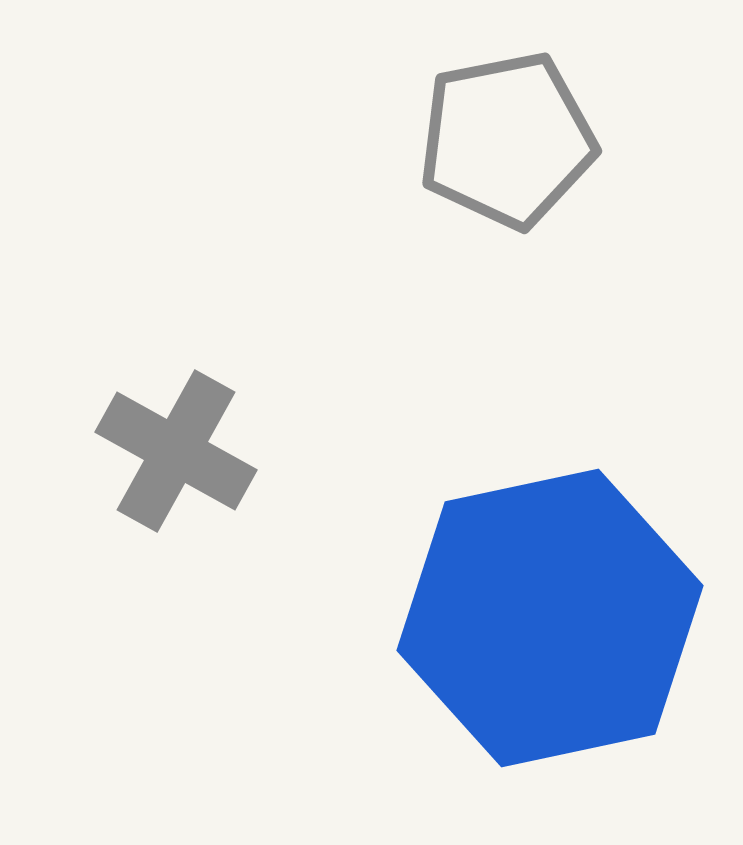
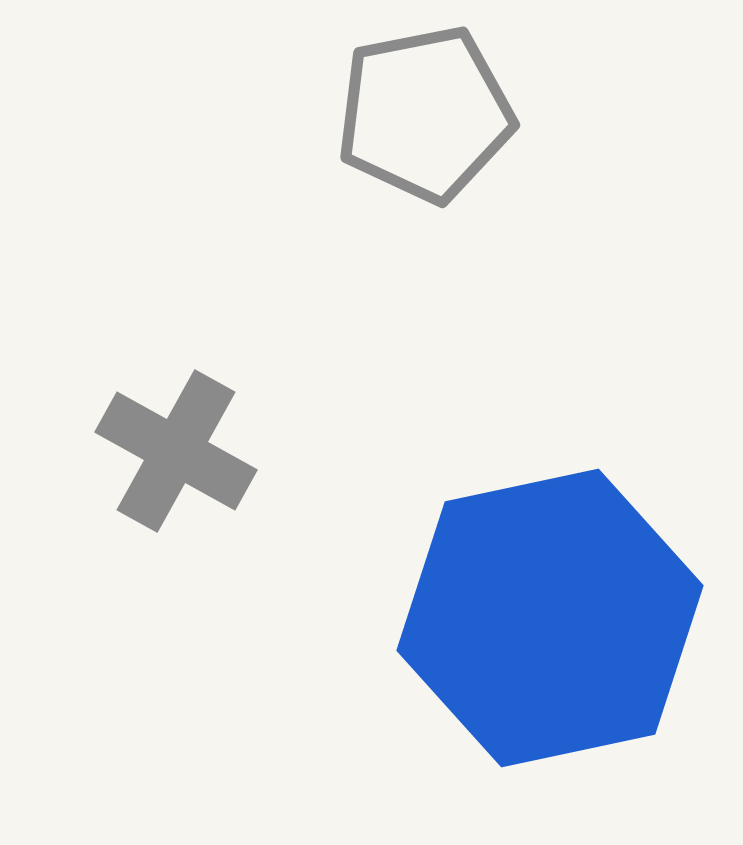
gray pentagon: moved 82 px left, 26 px up
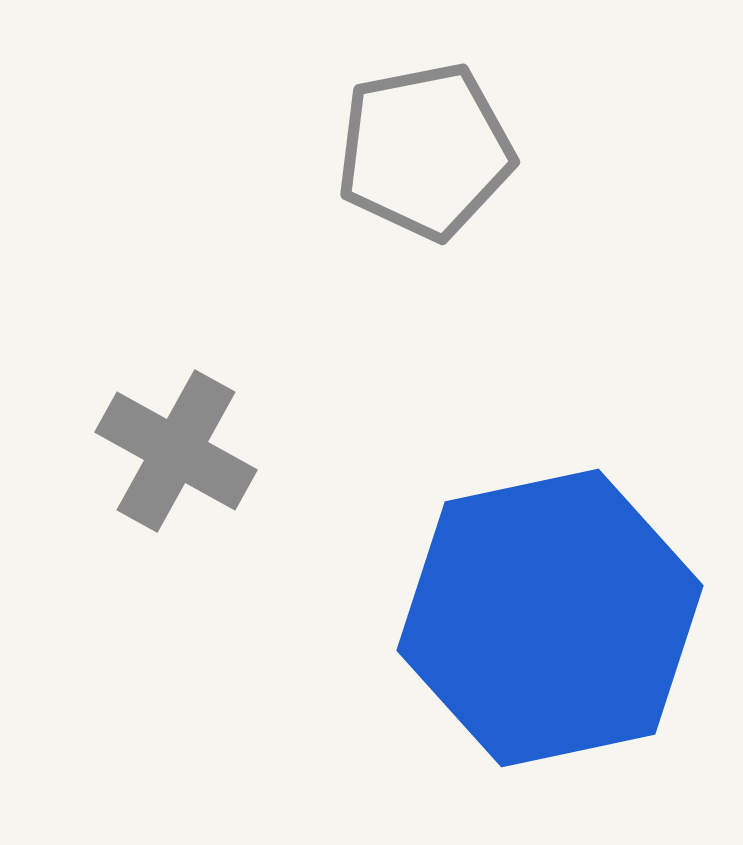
gray pentagon: moved 37 px down
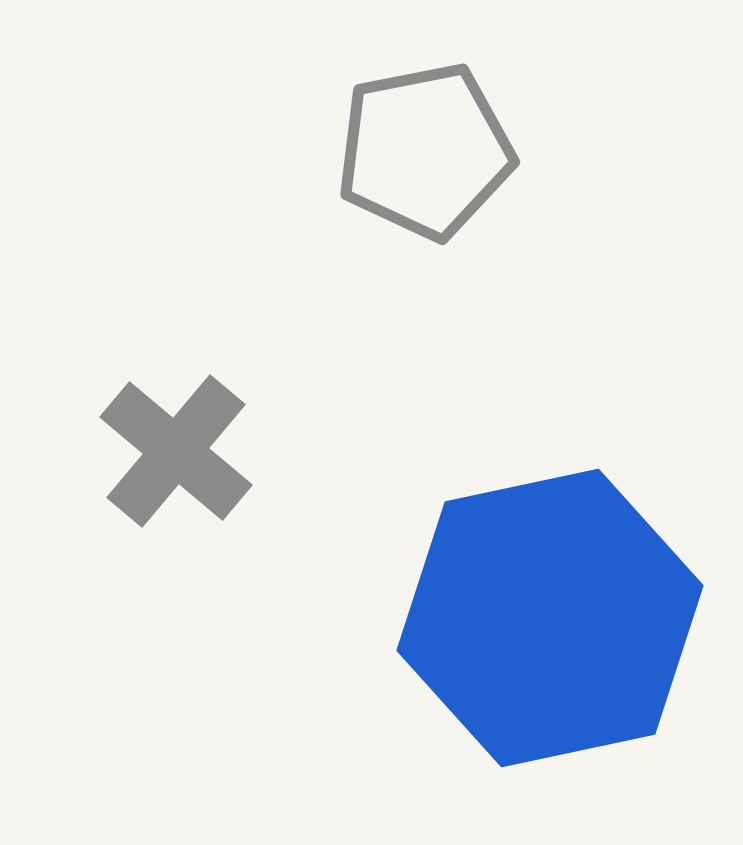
gray cross: rotated 11 degrees clockwise
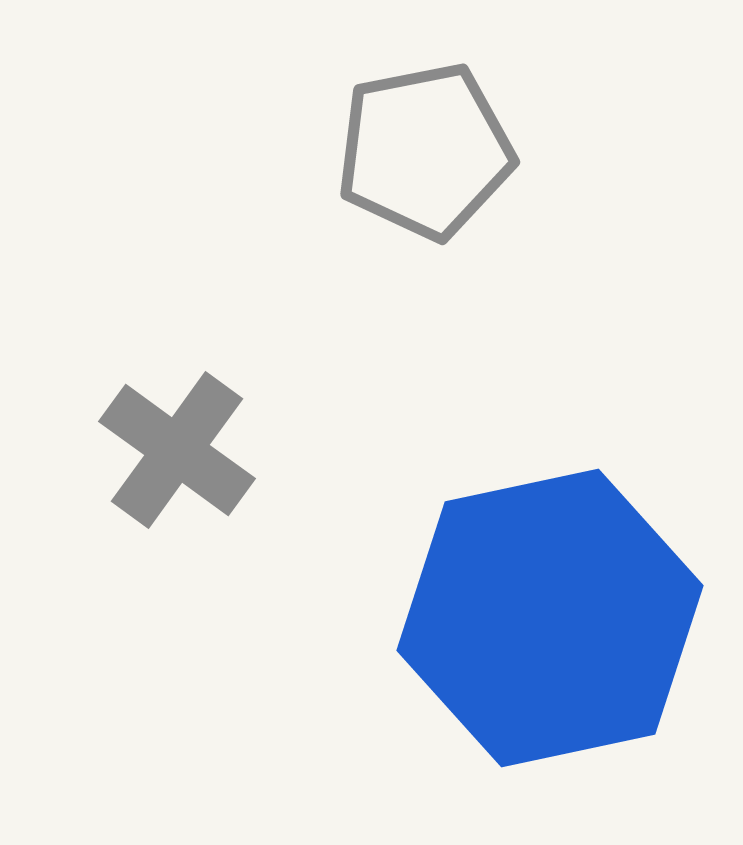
gray cross: moved 1 px right, 1 px up; rotated 4 degrees counterclockwise
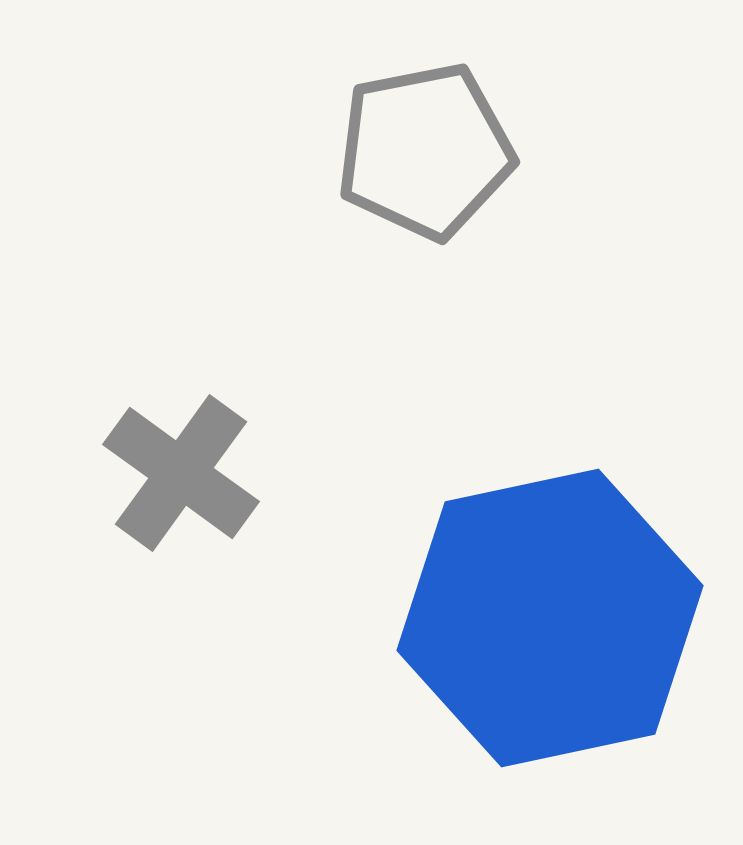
gray cross: moved 4 px right, 23 px down
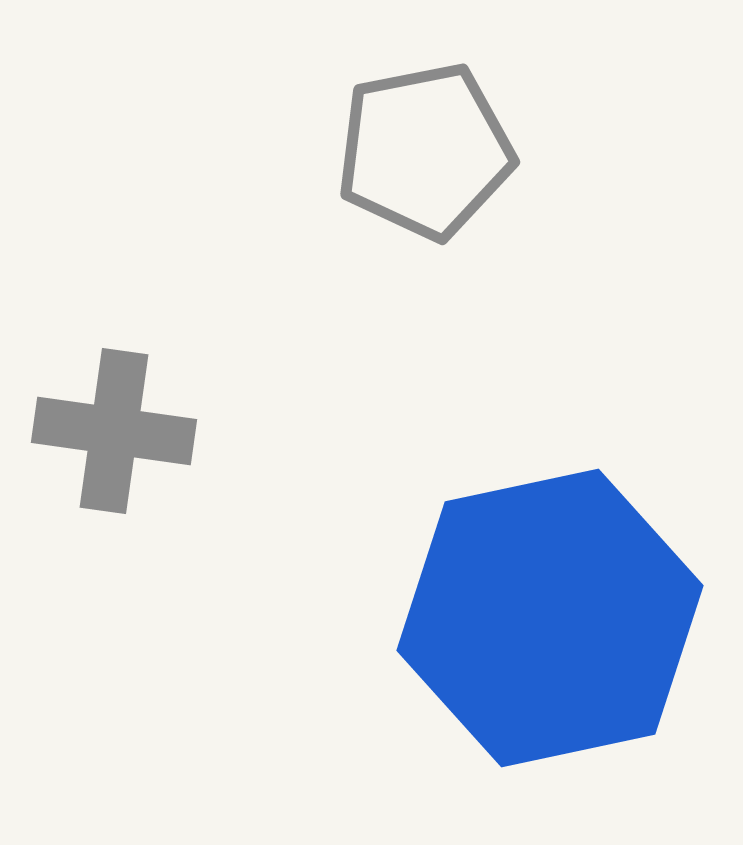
gray cross: moved 67 px left, 42 px up; rotated 28 degrees counterclockwise
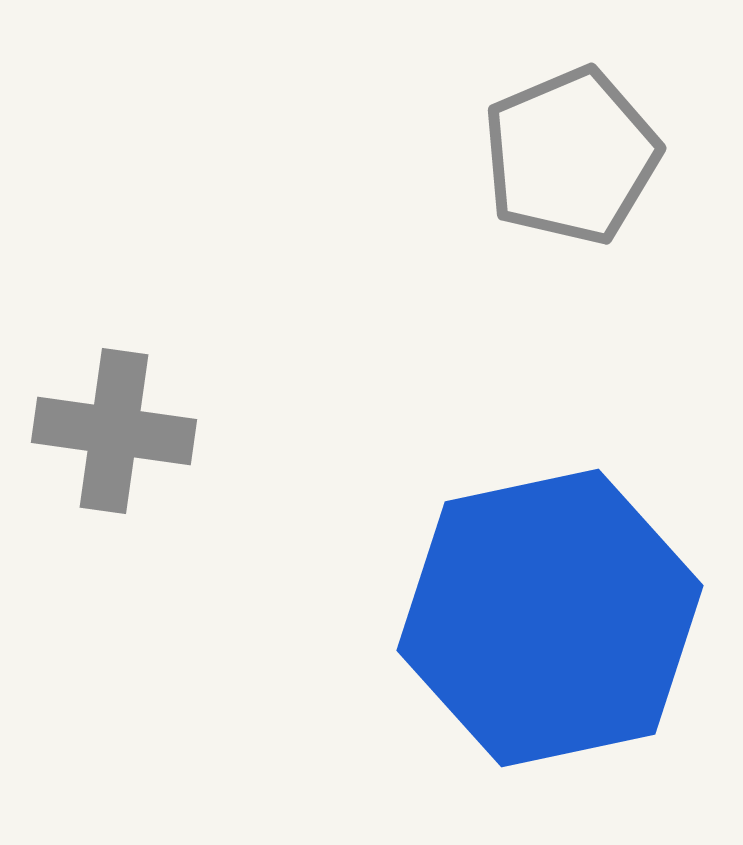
gray pentagon: moved 146 px right, 5 px down; rotated 12 degrees counterclockwise
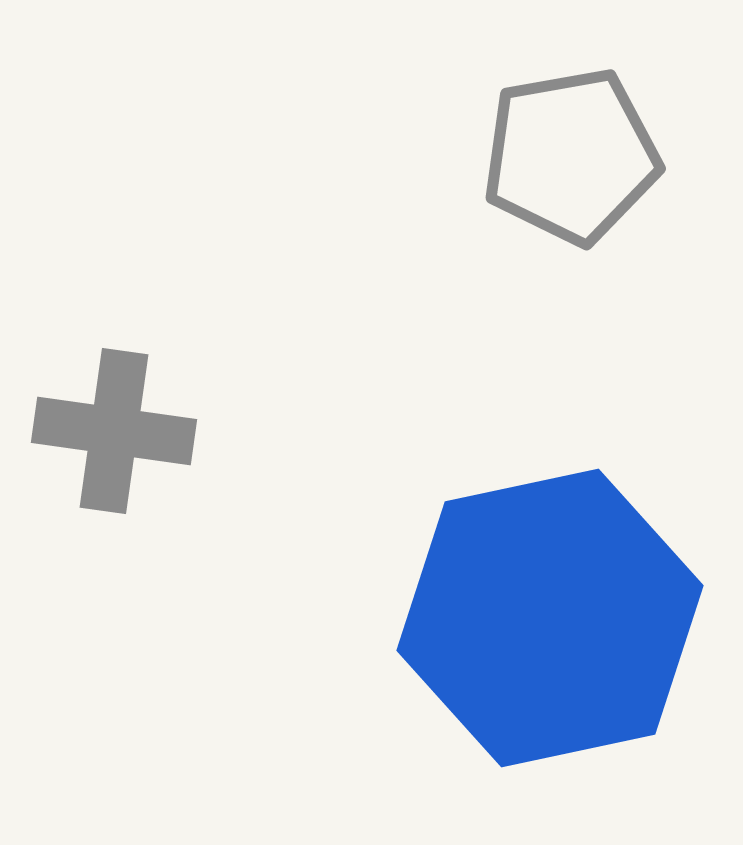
gray pentagon: rotated 13 degrees clockwise
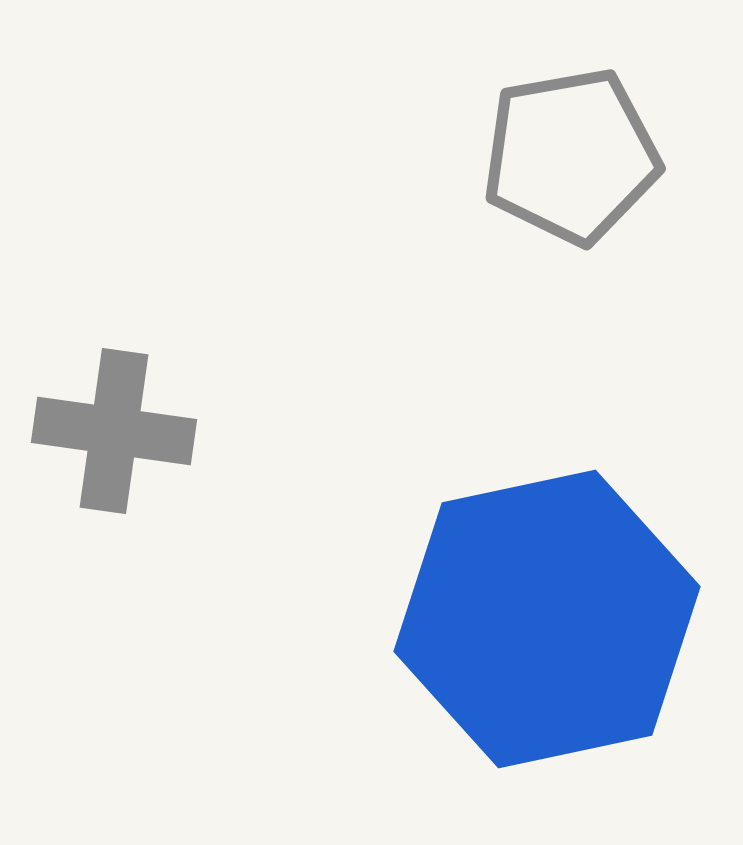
blue hexagon: moved 3 px left, 1 px down
